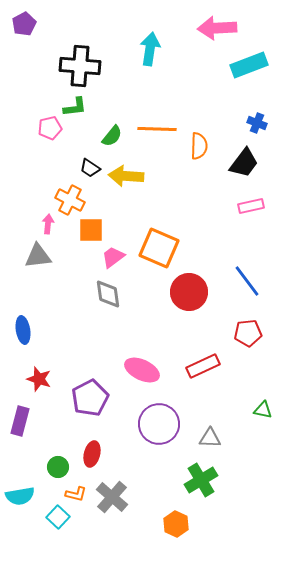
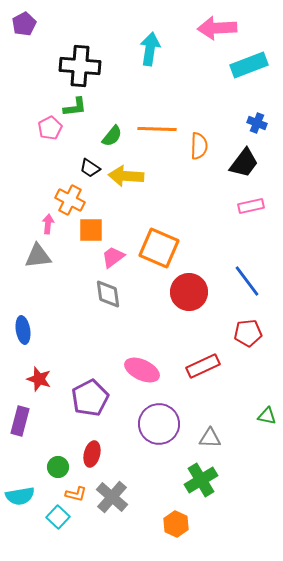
pink pentagon at (50, 128): rotated 15 degrees counterclockwise
green triangle at (263, 410): moved 4 px right, 6 px down
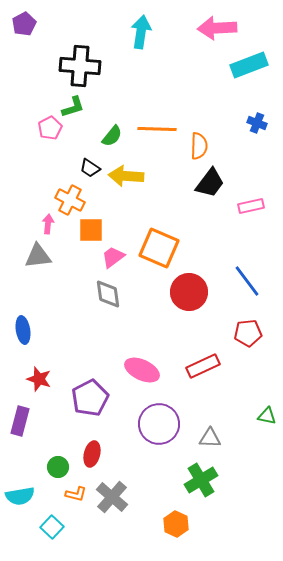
cyan arrow at (150, 49): moved 9 px left, 17 px up
green L-shape at (75, 107): moved 2 px left; rotated 10 degrees counterclockwise
black trapezoid at (244, 163): moved 34 px left, 20 px down
cyan square at (58, 517): moved 6 px left, 10 px down
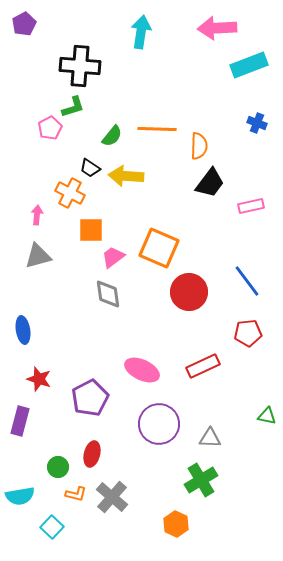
orange cross at (70, 200): moved 7 px up
pink arrow at (48, 224): moved 11 px left, 9 px up
gray triangle at (38, 256): rotated 8 degrees counterclockwise
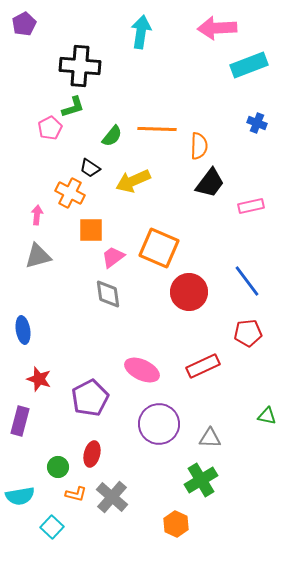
yellow arrow at (126, 176): moved 7 px right, 5 px down; rotated 28 degrees counterclockwise
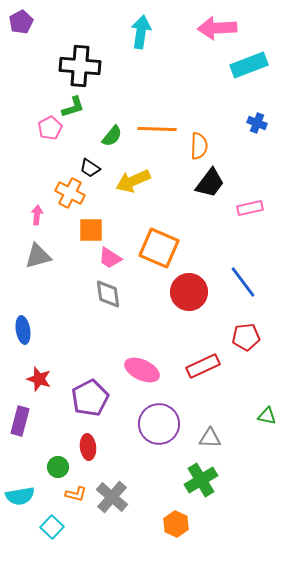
purple pentagon at (24, 24): moved 3 px left, 2 px up
pink rectangle at (251, 206): moved 1 px left, 2 px down
pink trapezoid at (113, 257): moved 3 px left, 1 px down; rotated 110 degrees counterclockwise
blue line at (247, 281): moved 4 px left, 1 px down
red pentagon at (248, 333): moved 2 px left, 4 px down
red ellipse at (92, 454): moved 4 px left, 7 px up; rotated 20 degrees counterclockwise
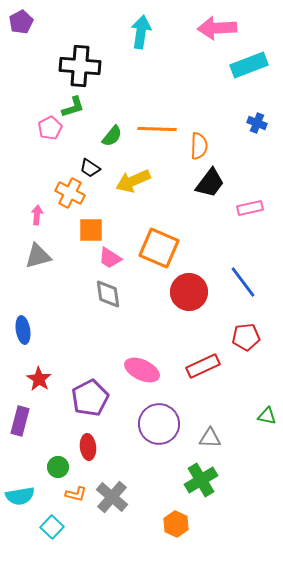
red star at (39, 379): rotated 15 degrees clockwise
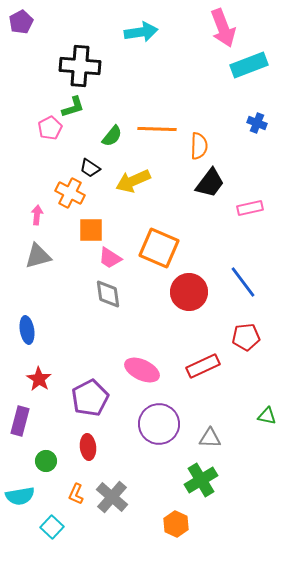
pink arrow at (217, 28): moved 6 px right; rotated 108 degrees counterclockwise
cyan arrow at (141, 32): rotated 72 degrees clockwise
blue ellipse at (23, 330): moved 4 px right
green circle at (58, 467): moved 12 px left, 6 px up
orange L-shape at (76, 494): rotated 100 degrees clockwise
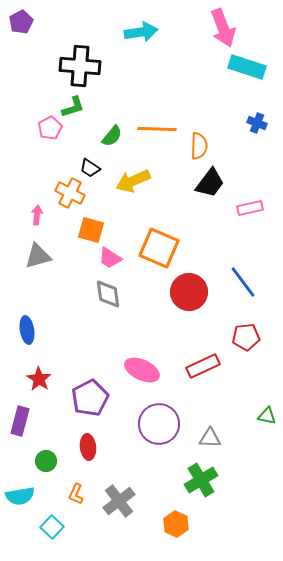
cyan rectangle at (249, 65): moved 2 px left, 2 px down; rotated 39 degrees clockwise
orange square at (91, 230): rotated 16 degrees clockwise
gray cross at (112, 497): moved 7 px right, 4 px down; rotated 12 degrees clockwise
